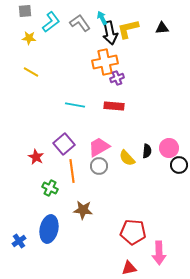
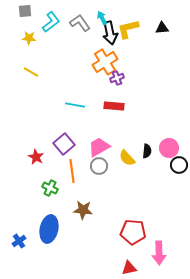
orange cross: rotated 20 degrees counterclockwise
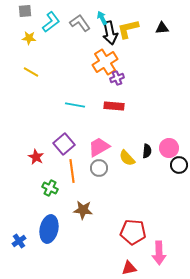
gray circle: moved 2 px down
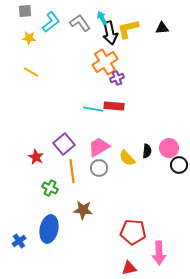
cyan line: moved 18 px right, 4 px down
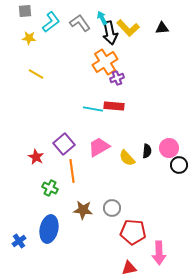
yellow L-shape: moved 1 px up; rotated 120 degrees counterclockwise
yellow line: moved 5 px right, 2 px down
gray circle: moved 13 px right, 40 px down
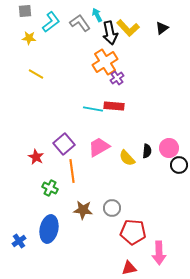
cyan arrow: moved 5 px left, 3 px up
black triangle: rotated 32 degrees counterclockwise
purple cross: rotated 16 degrees counterclockwise
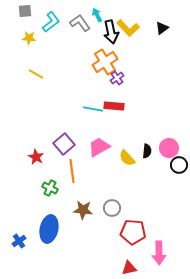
black arrow: moved 1 px right, 1 px up
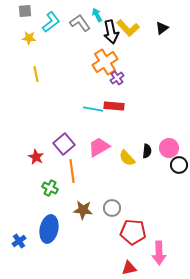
yellow line: rotated 49 degrees clockwise
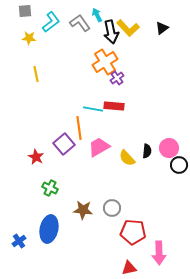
orange line: moved 7 px right, 43 px up
